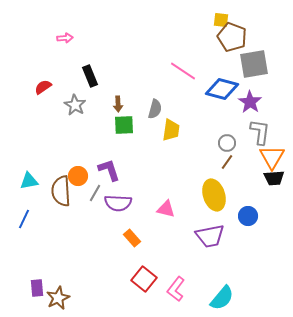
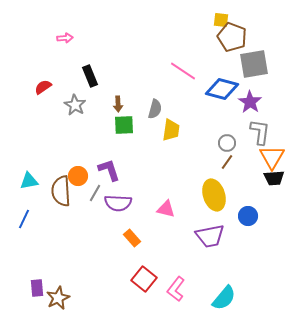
cyan semicircle: moved 2 px right
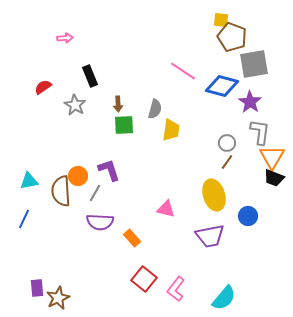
blue diamond: moved 3 px up
black trapezoid: rotated 25 degrees clockwise
purple semicircle: moved 18 px left, 19 px down
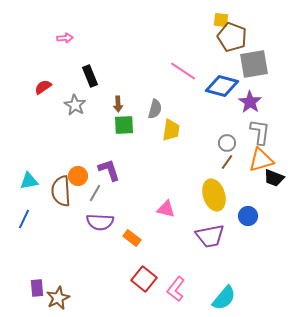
orange triangle: moved 11 px left, 3 px down; rotated 44 degrees clockwise
orange rectangle: rotated 12 degrees counterclockwise
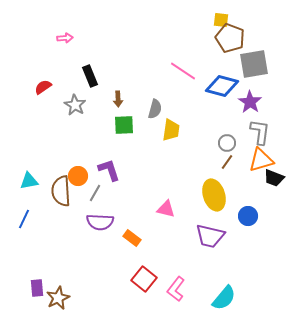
brown pentagon: moved 2 px left, 1 px down
brown arrow: moved 5 px up
purple trapezoid: rotated 24 degrees clockwise
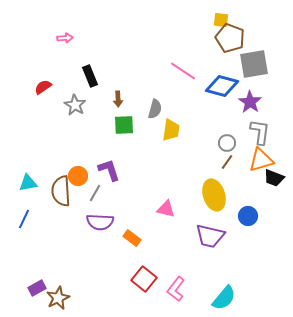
cyan triangle: moved 1 px left, 2 px down
purple rectangle: rotated 66 degrees clockwise
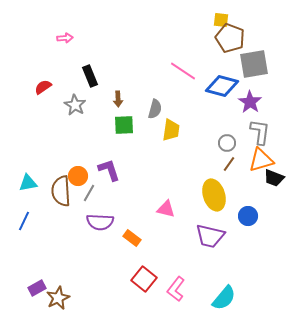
brown line: moved 2 px right, 2 px down
gray line: moved 6 px left
blue line: moved 2 px down
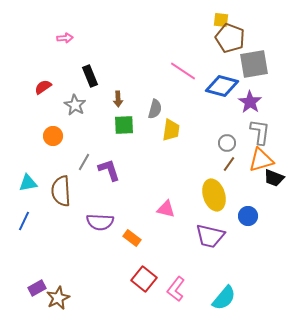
orange circle: moved 25 px left, 40 px up
gray line: moved 5 px left, 31 px up
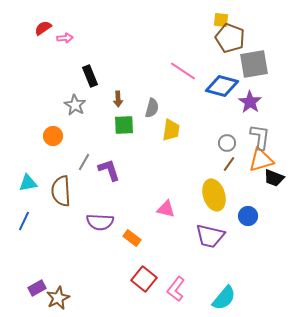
red semicircle: moved 59 px up
gray semicircle: moved 3 px left, 1 px up
gray L-shape: moved 5 px down
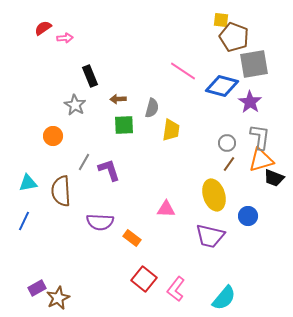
brown pentagon: moved 4 px right, 1 px up
brown arrow: rotated 91 degrees clockwise
pink triangle: rotated 12 degrees counterclockwise
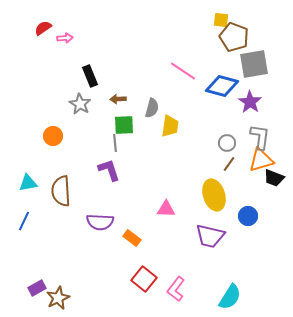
gray star: moved 5 px right, 1 px up
yellow trapezoid: moved 1 px left, 4 px up
gray line: moved 31 px right, 19 px up; rotated 36 degrees counterclockwise
cyan semicircle: moved 6 px right, 1 px up; rotated 8 degrees counterclockwise
